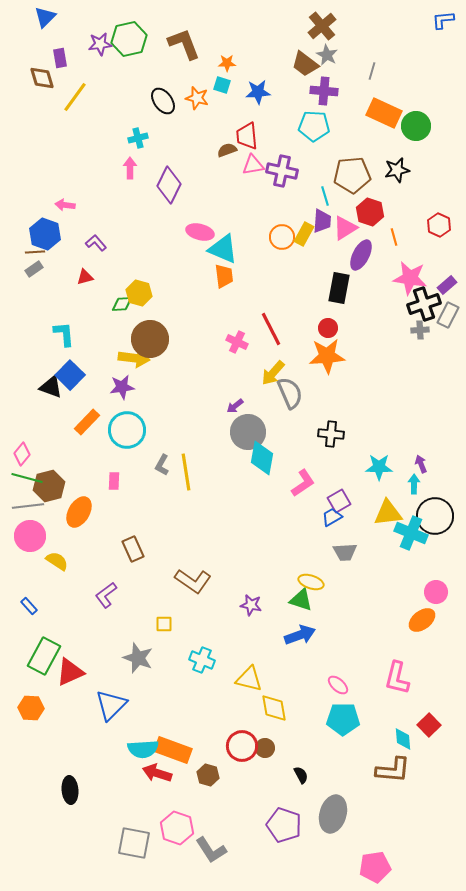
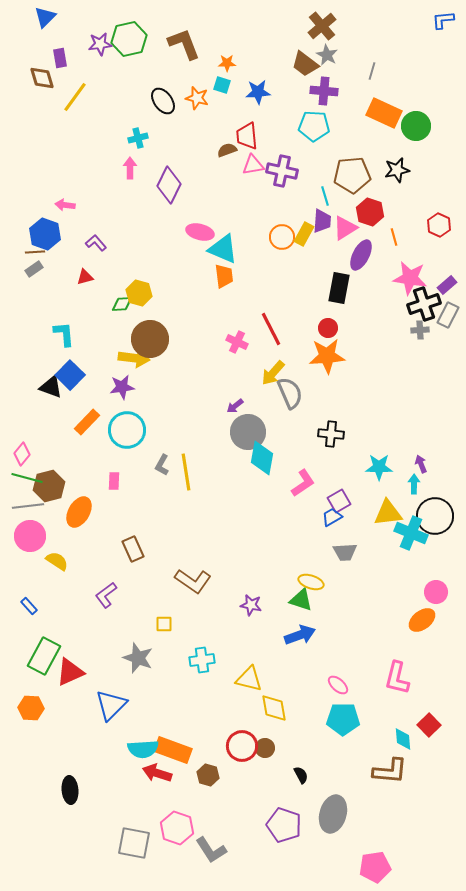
cyan cross at (202, 660): rotated 30 degrees counterclockwise
brown L-shape at (393, 770): moved 3 px left, 1 px down
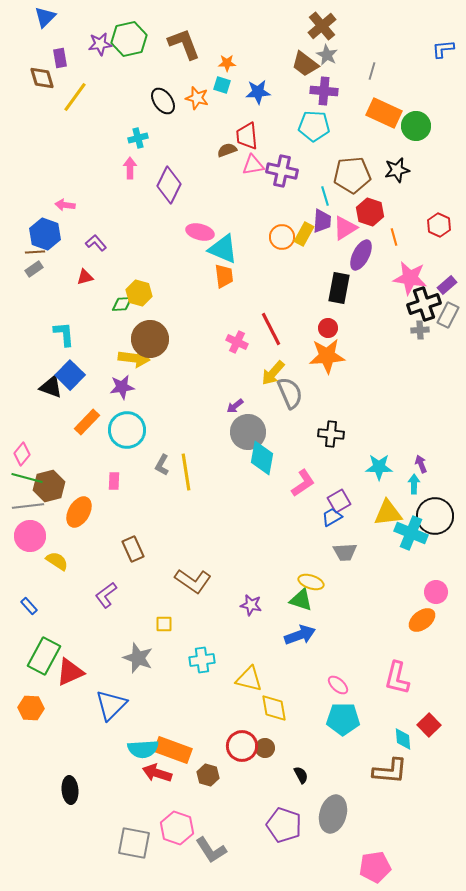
blue L-shape at (443, 20): moved 29 px down
